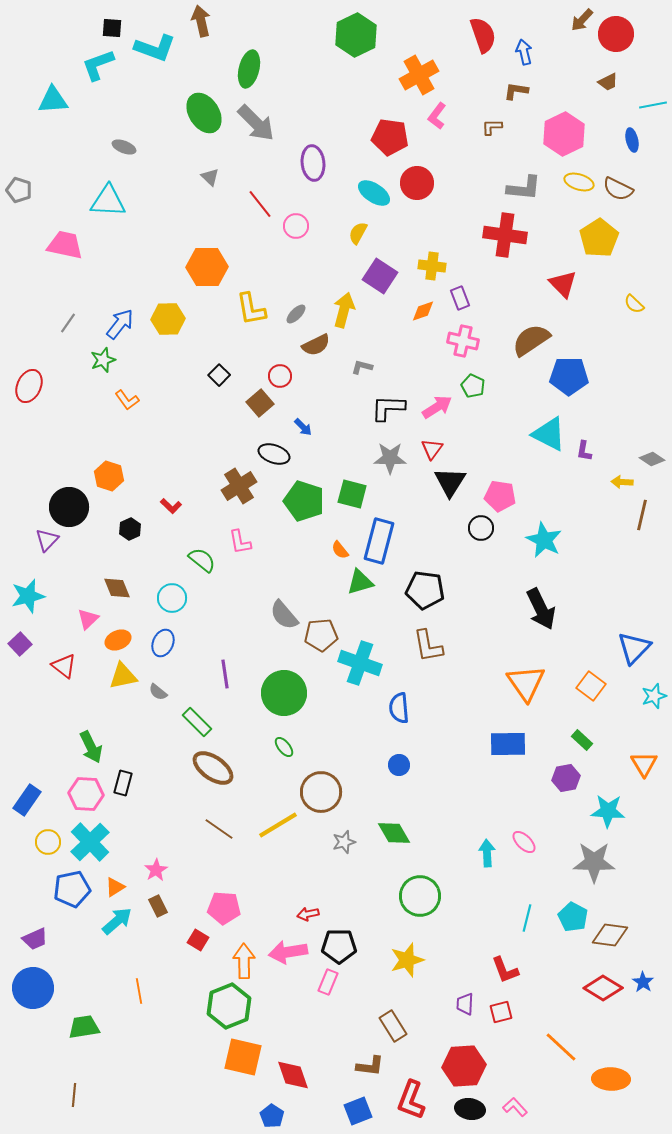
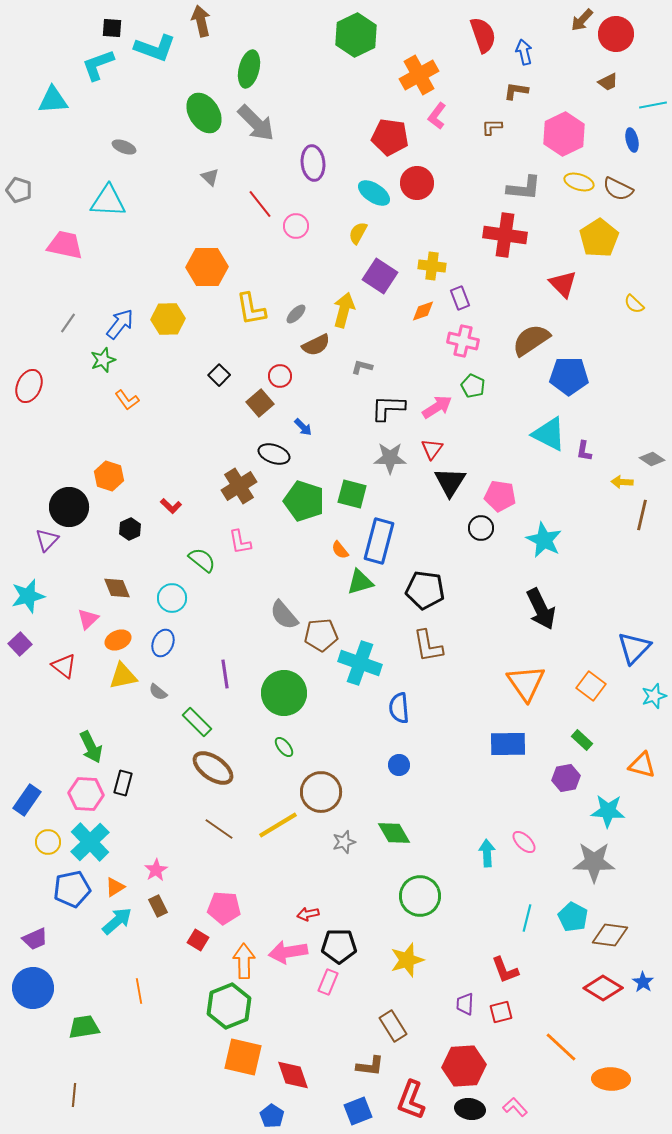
orange triangle at (644, 764): moved 2 px left, 1 px down; rotated 44 degrees counterclockwise
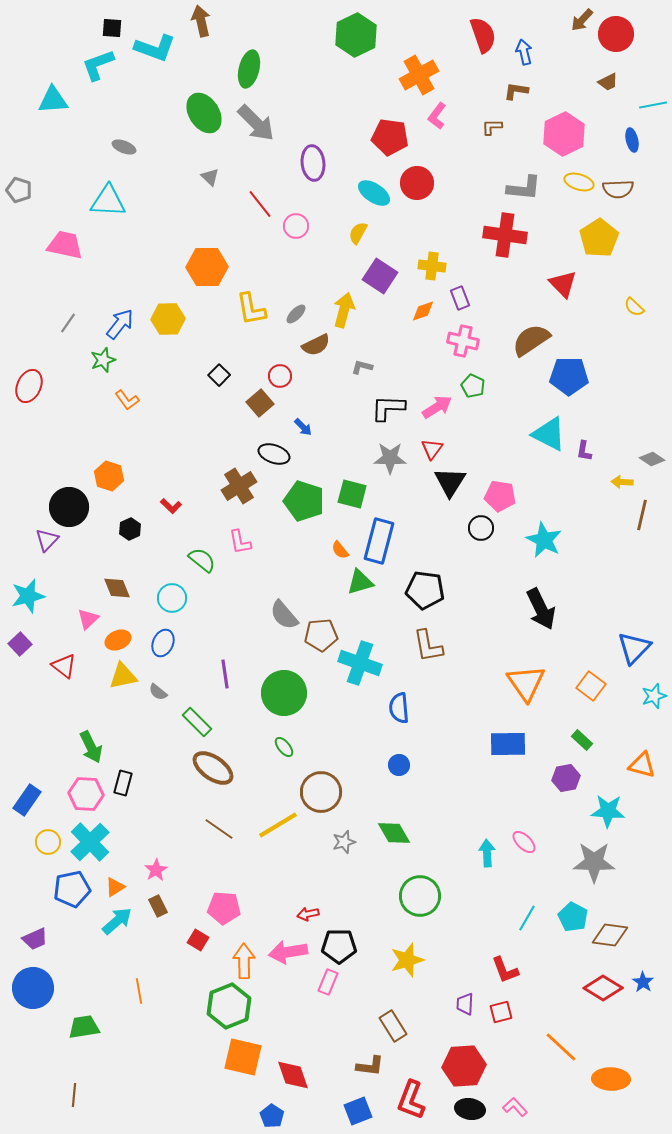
brown semicircle at (618, 189): rotated 28 degrees counterclockwise
yellow semicircle at (634, 304): moved 3 px down
cyan line at (527, 918): rotated 16 degrees clockwise
